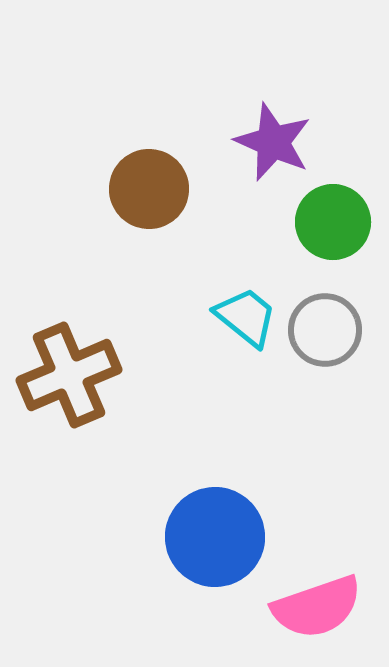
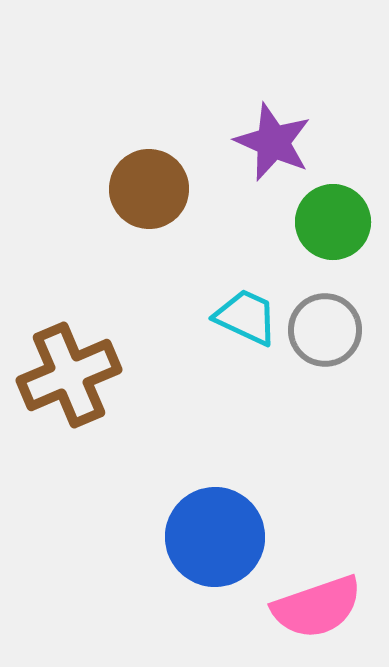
cyan trapezoid: rotated 14 degrees counterclockwise
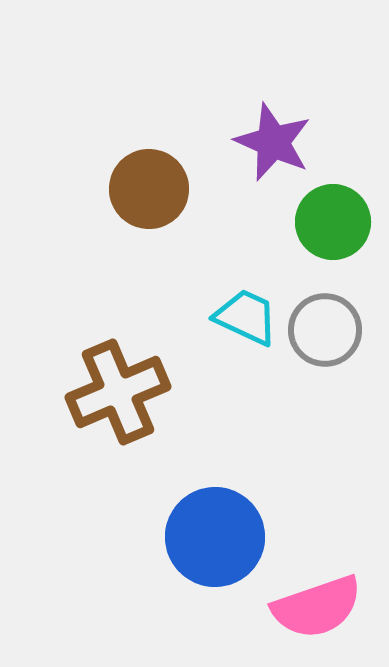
brown cross: moved 49 px right, 17 px down
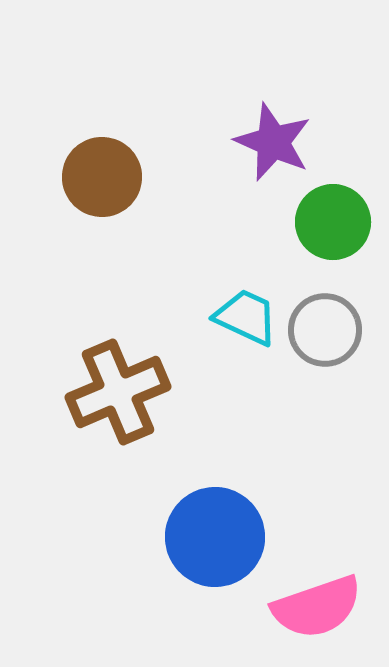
brown circle: moved 47 px left, 12 px up
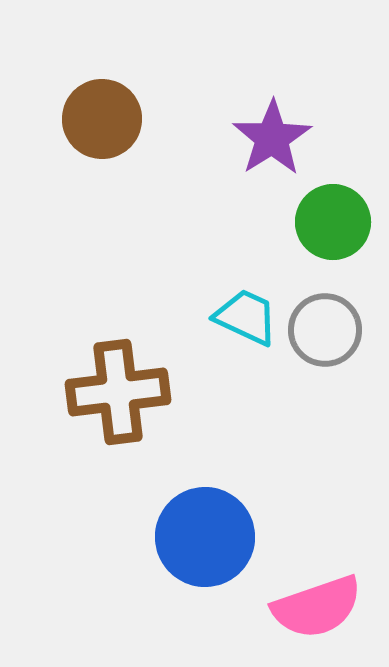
purple star: moved 1 px left, 4 px up; rotated 16 degrees clockwise
brown circle: moved 58 px up
brown cross: rotated 16 degrees clockwise
blue circle: moved 10 px left
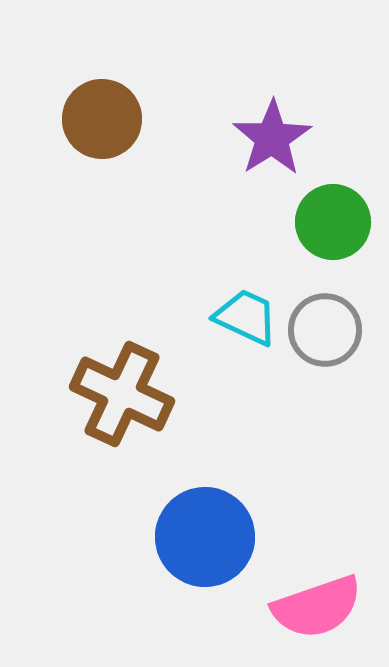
brown cross: moved 4 px right, 2 px down; rotated 32 degrees clockwise
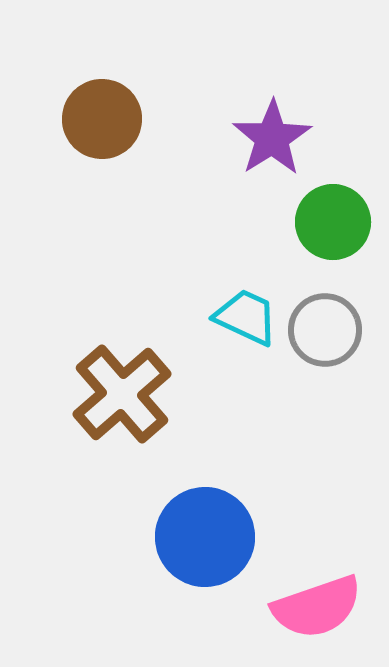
brown cross: rotated 24 degrees clockwise
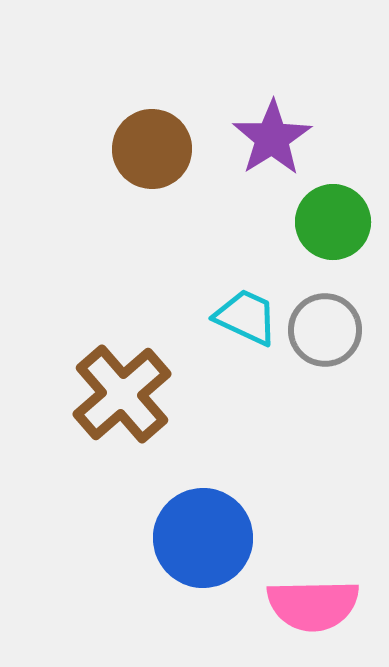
brown circle: moved 50 px right, 30 px down
blue circle: moved 2 px left, 1 px down
pink semicircle: moved 4 px left, 2 px up; rotated 18 degrees clockwise
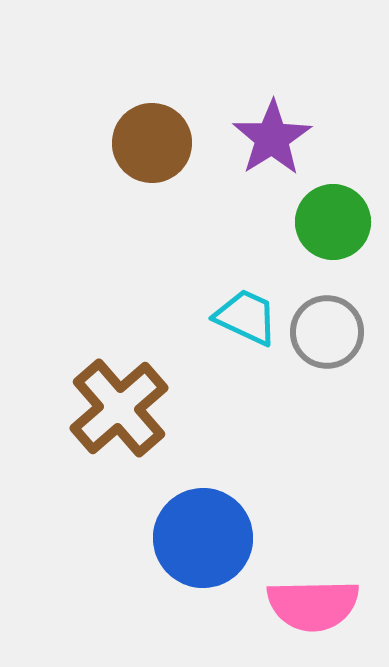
brown circle: moved 6 px up
gray circle: moved 2 px right, 2 px down
brown cross: moved 3 px left, 14 px down
